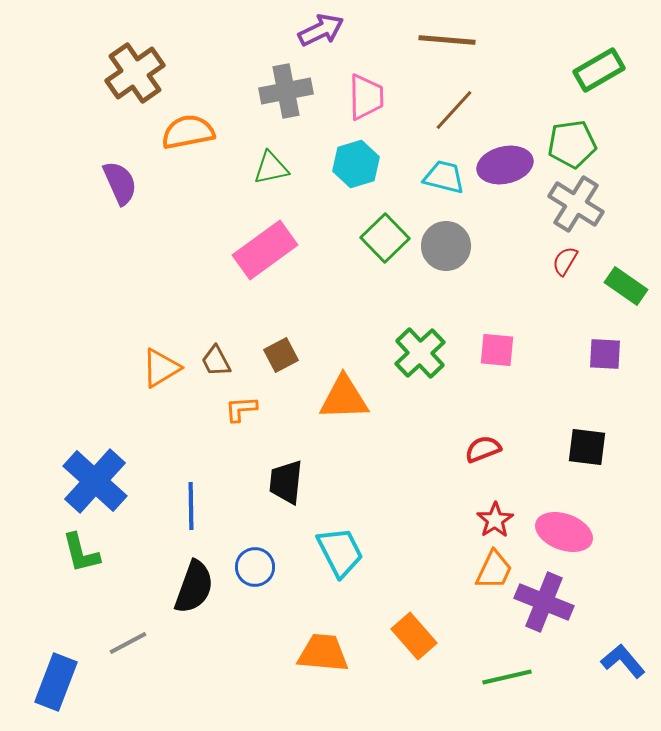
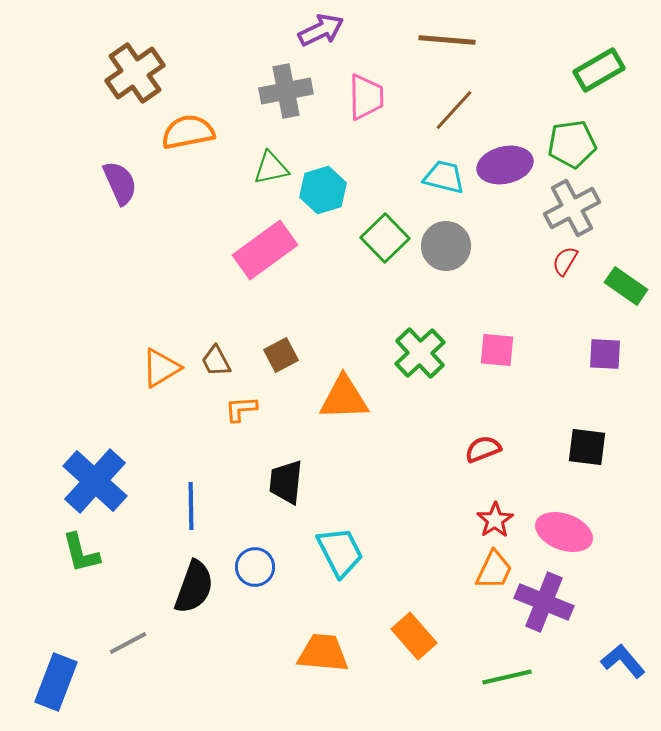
cyan hexagon at (356, 164): moved 33 px left, 26 px down
gray cross at (576, 204): moved 4 px left, 4 px down; rotated 30 degrees clockwise
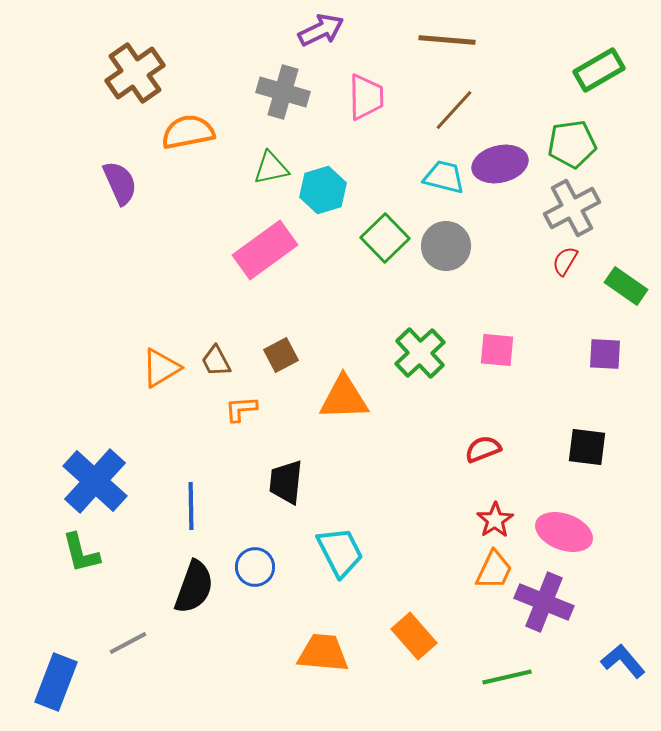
gray cross at (286, 91): moved 3 px left, 1 px down; rotated 27 degrees clockwise
purple ellipse at (505, 165): moved 5 px left, 1 px up
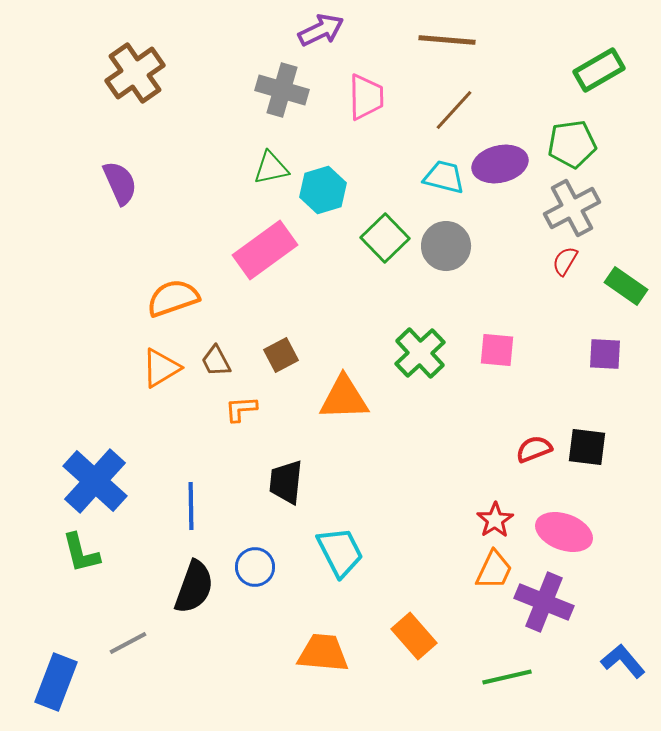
gray cross at (283, 92): moved 1 px left, 2 px up
orange semicircle at (188, 132): moved 15 px left, 166 px down; rotated 8 degrees counterclockwise
red semicircle at (483, 449): moved 51 px right
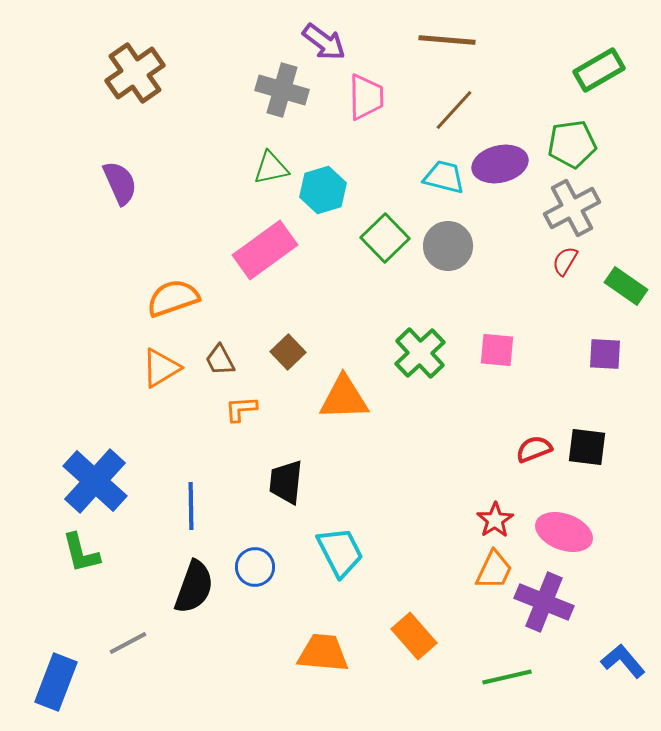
purple arrow at (321, 30): moved 3 px right, 12 px down; rotated 63 degrees clockwise
gray circle at (446, 246): moved 2 px right
brown square at (281, 355): moved 7 px right, 3 px up; rotated 16 degrees counterclockwise
brown trapezoid at (216, 361): moved 4 px right, 1 px up
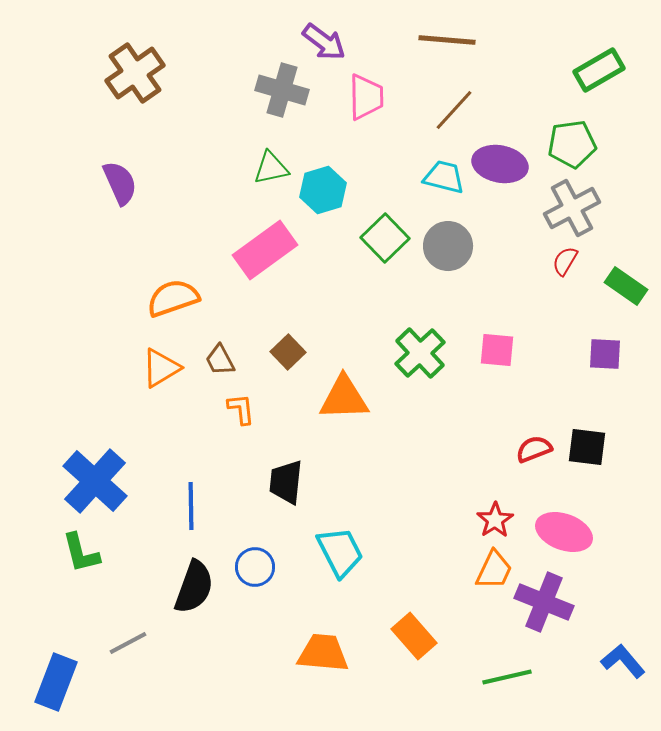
purple ellipse at (500, 164): rotated 24 degrees clockwise
orange L-shape at (241, 409): rotated 88 degrees clockwise
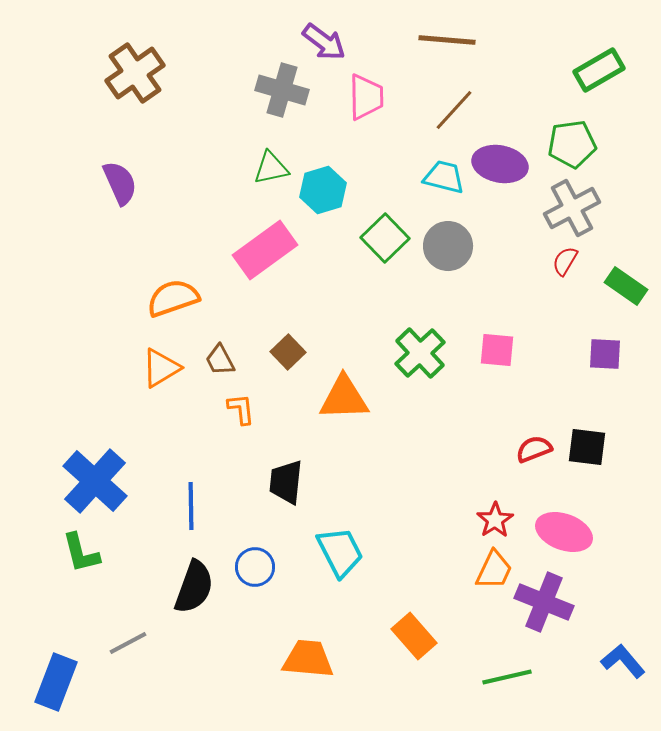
orange trapezoid at (323, 653): moved 15 px left, 6 px down
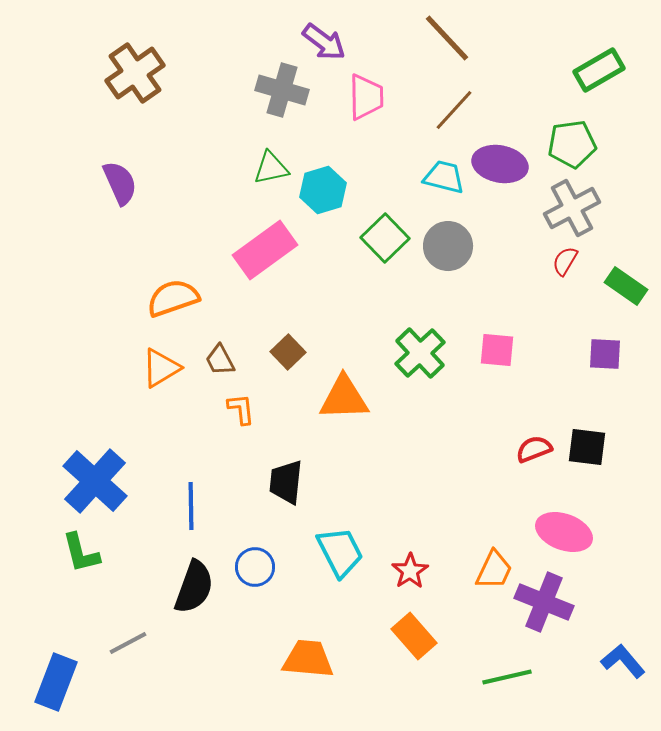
brown line at (447, 40): moved 2 px up; rotated 42 degrees clockwise
red star at (495, 520): moved 85 px left, 51 px down
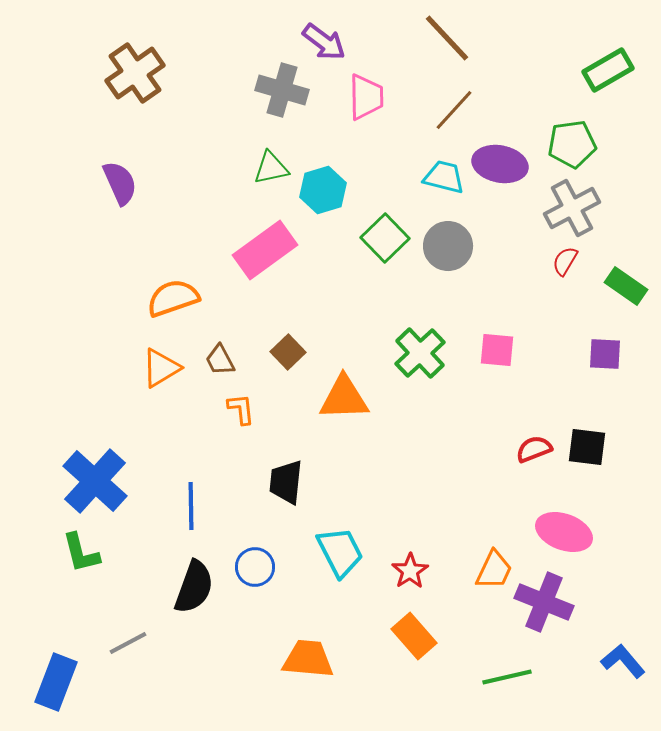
green rectangle at (599, 70): moved 9 px right
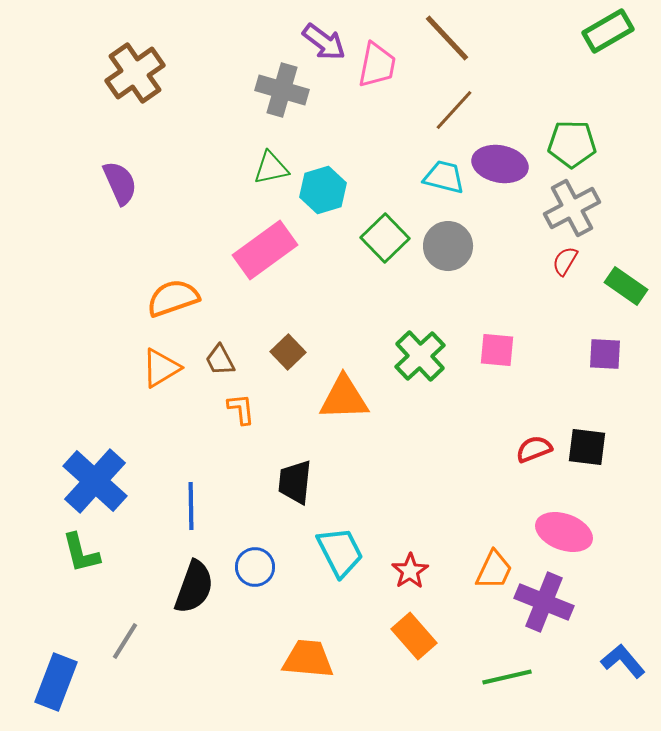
green rectangle at (608, 70): moved 39 px up
pink trapezoid at (366, 97): moved 11 px right, 32 px up; rotated 12 degrees clockwise
green pentagon at (572, 144): rotated 9 degrees clockwise
green cross at (420, 353): moved 3 px down
black trapezoid at (286, 482): moved 9 px right
gray line at (128, 643): moved 3 px left, 2 px up; rotated 30 degrees counterclockwise
